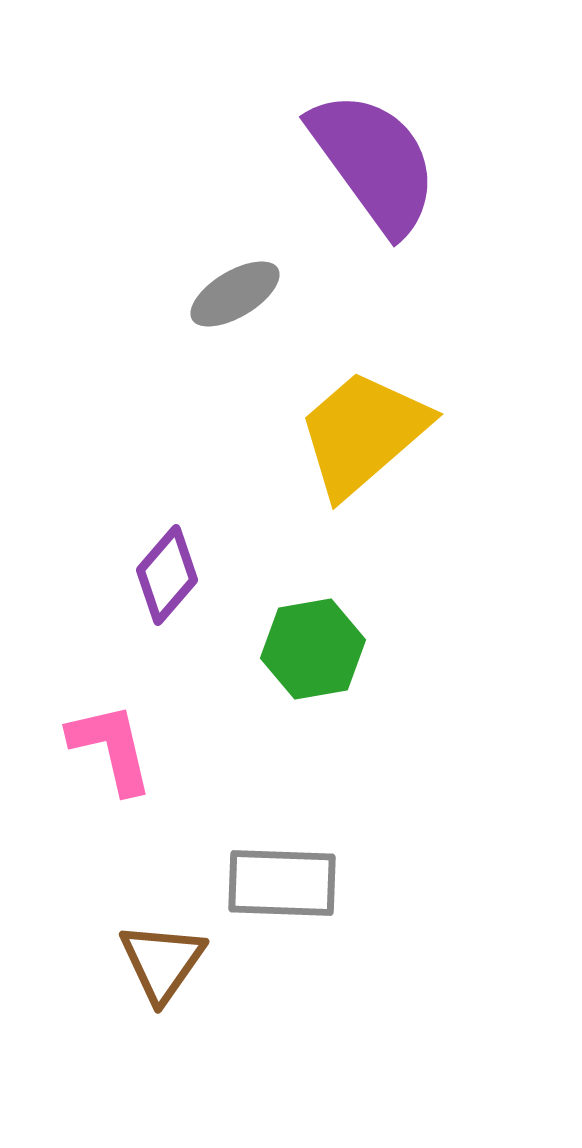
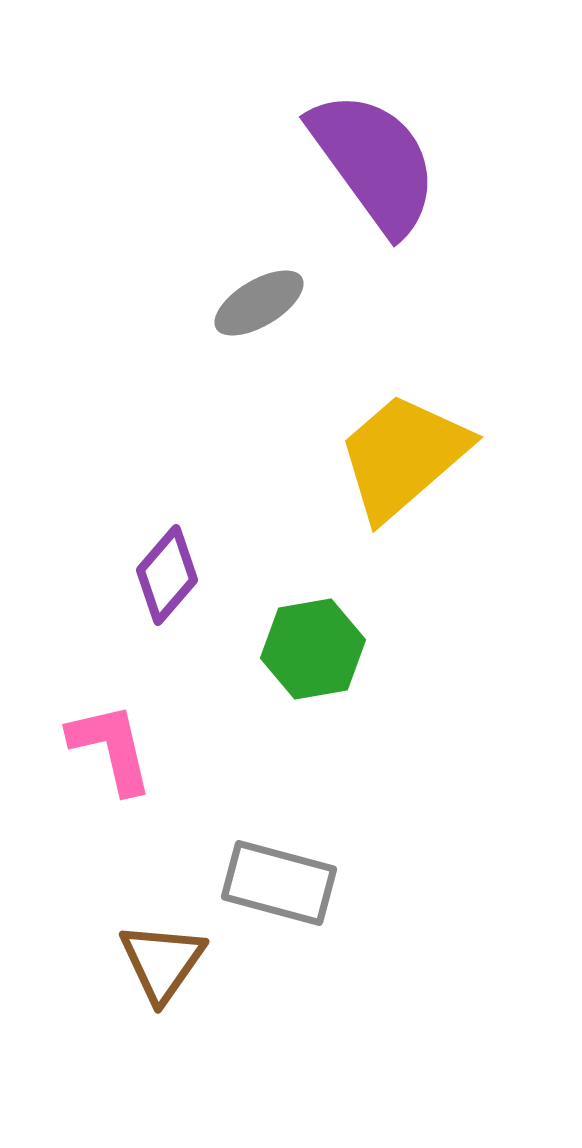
gray ellipse: moved 24 px right, 9 px down
yellow trapezoid: moved 40 px right, 23 px down
gray rectangle: moved 3 px left; rotated 13 degrees clockwise
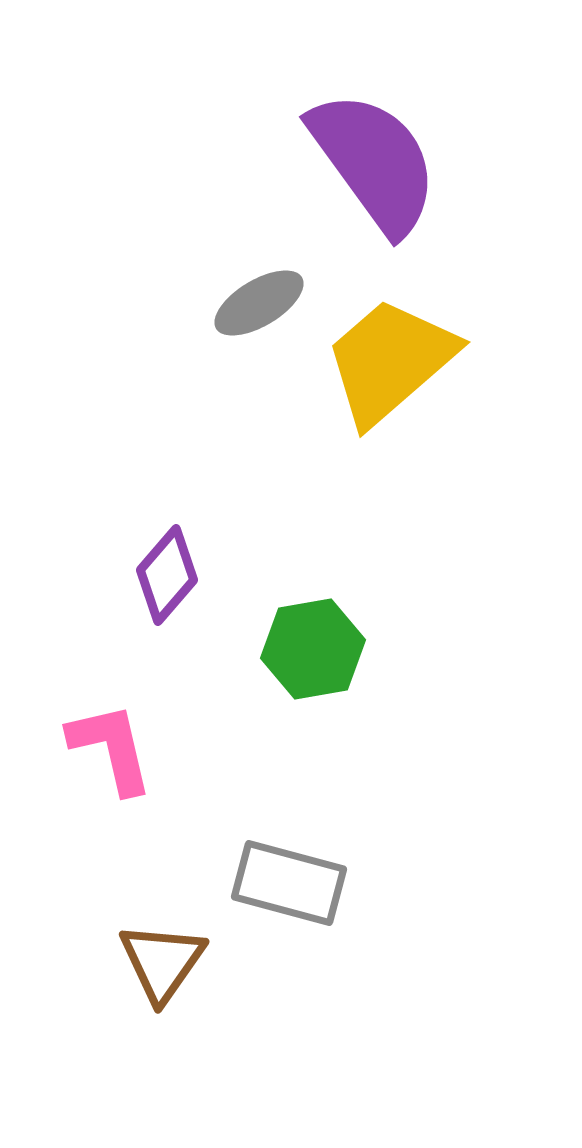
yellow trapezoid: moved 13 px left, 95 px up
gray rectangle: moved 10 px right
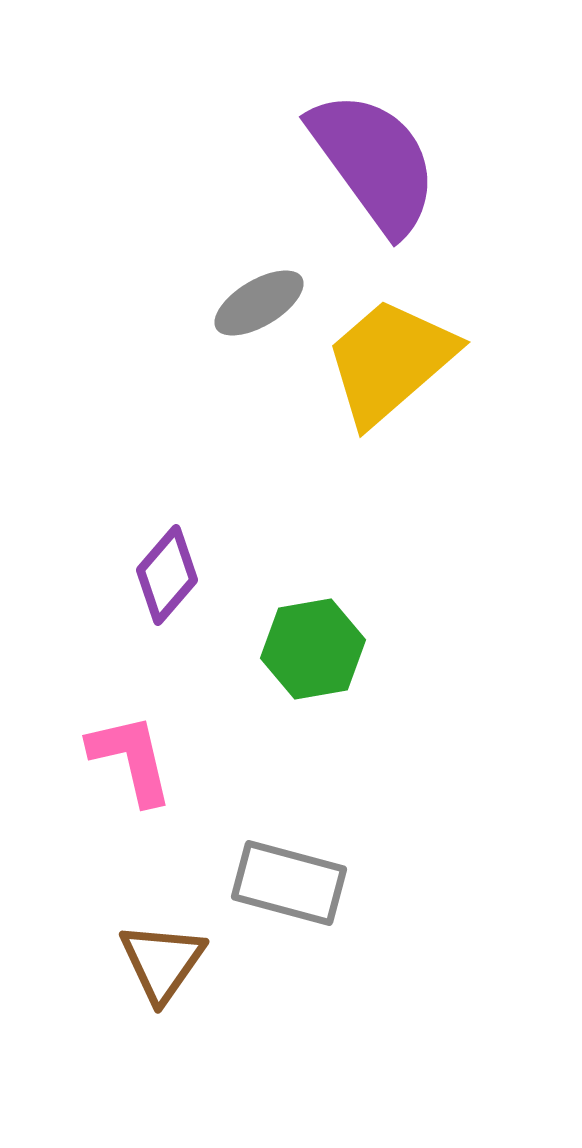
pink L-shape: moved 20 px right, 11 px down
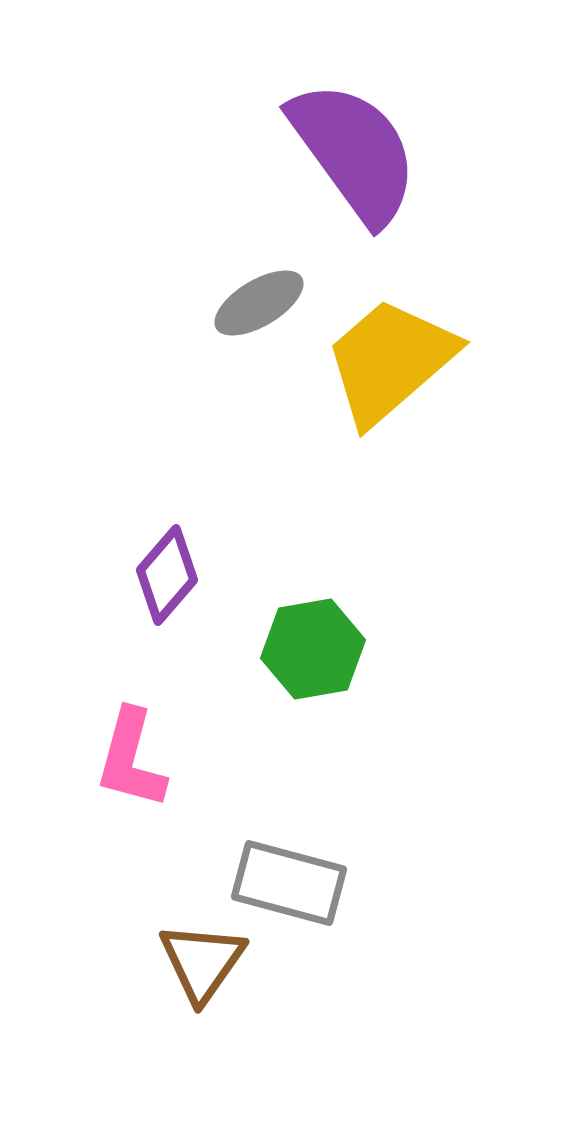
purple semicircle: moved 20 px left, 10 px up
pink L-shape: rotated 152 degrees counterclockwise
brown triangle: moved 40 px right
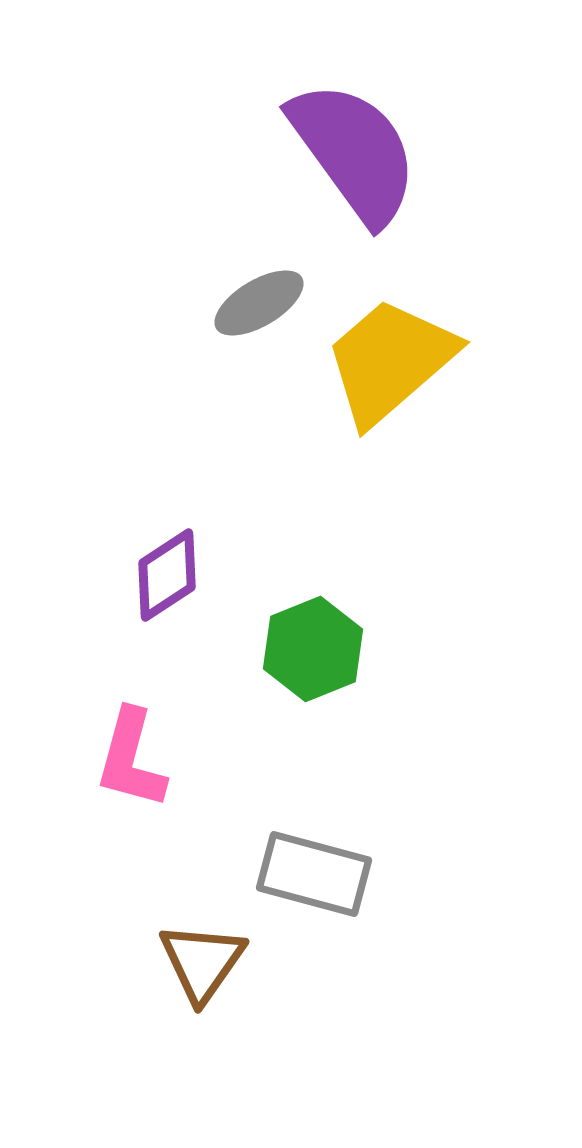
purple diamond: rotated 16 degrees clockwise
green hexagon: rotated 12 degrees counterclockwise
gray rectangle: moved 25 px right, 9 px up
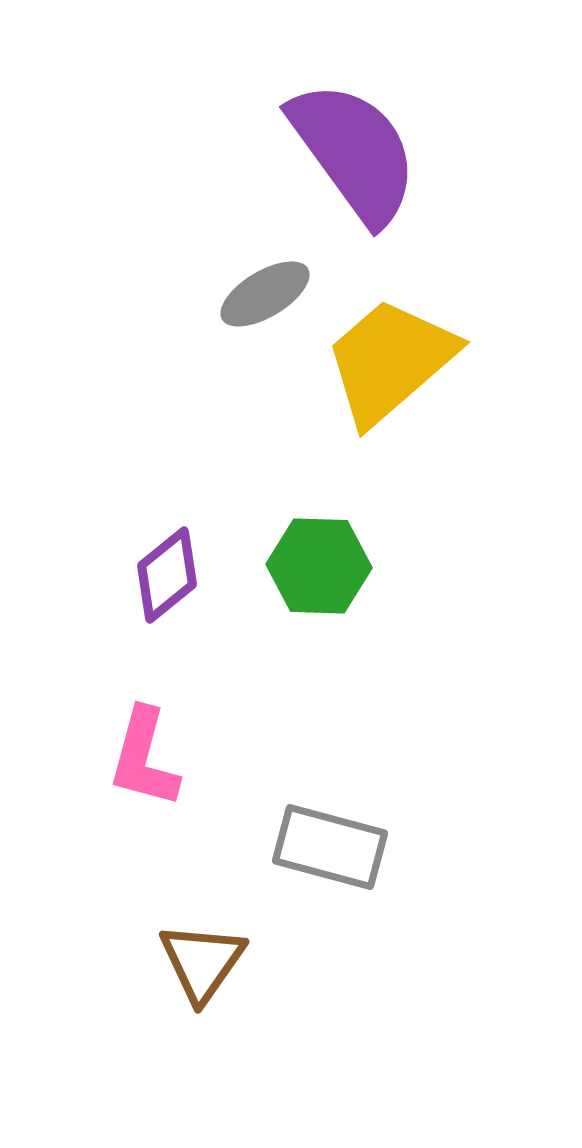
gray ellipse: moved 6 px right, 9 px up
purple diamond: rotated 6 degrees counterclockwise
green hexagon: moved 6 px right, 83 px up; rotated 24 degrees clockwise
pink L-shape: moved 13 px right, 1 px up
gray rectangle: moved 16 px right, 27 px up
